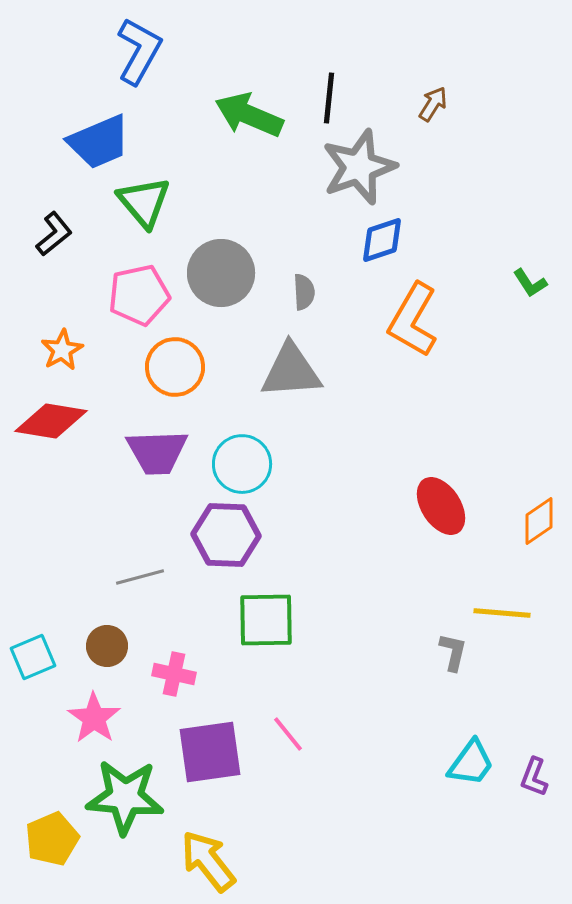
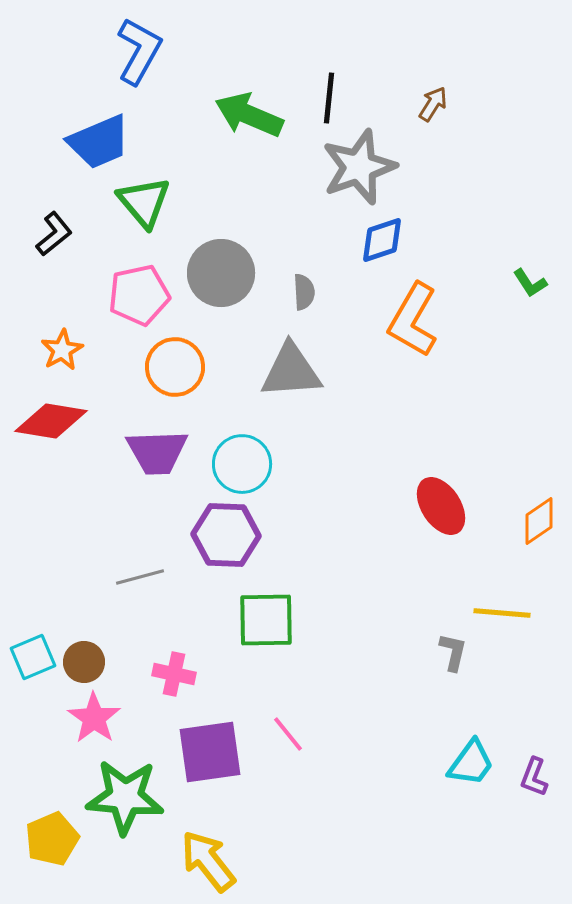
brown circle: moved 23 px left, 16 px down
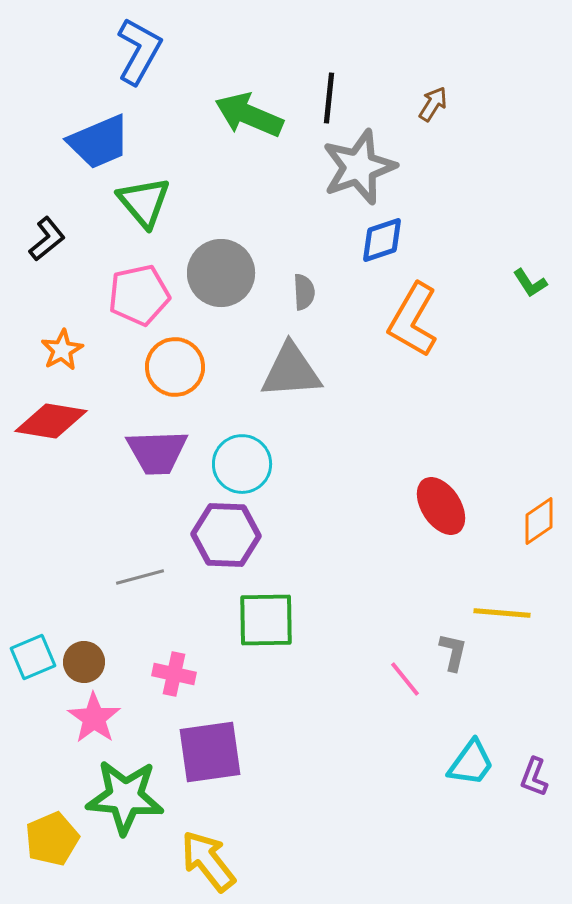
black L-shape: moved 7 px left, 5 px down
pink line: moved 117 px right, 55 px up
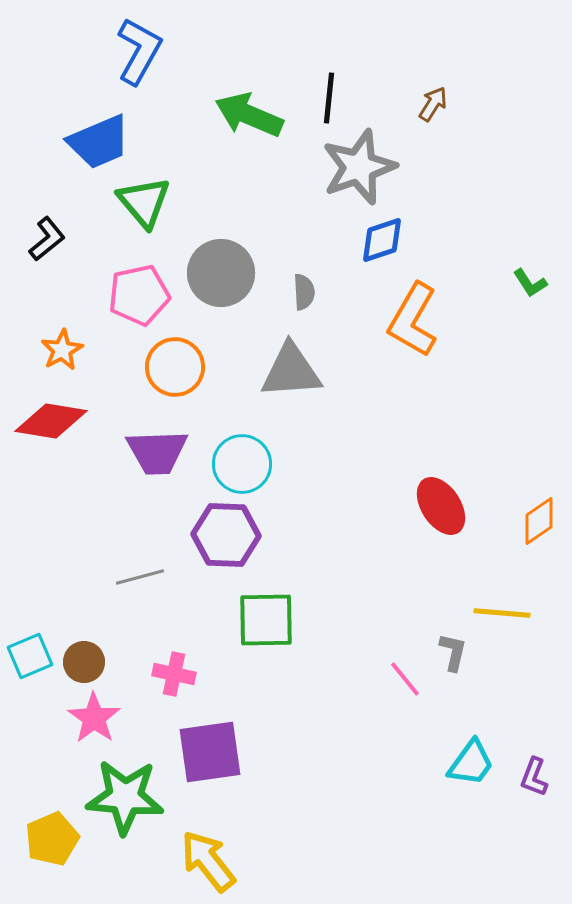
cyan square: moved 3 px left, 1 px up
